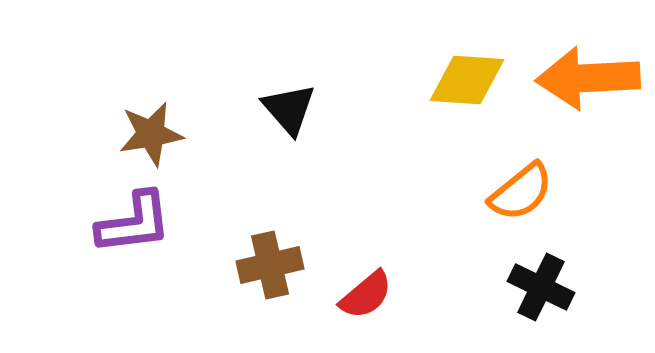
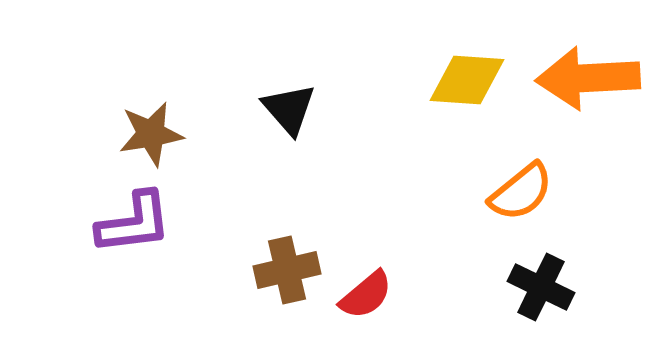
brown cross: moved 17 px right, 5 px down
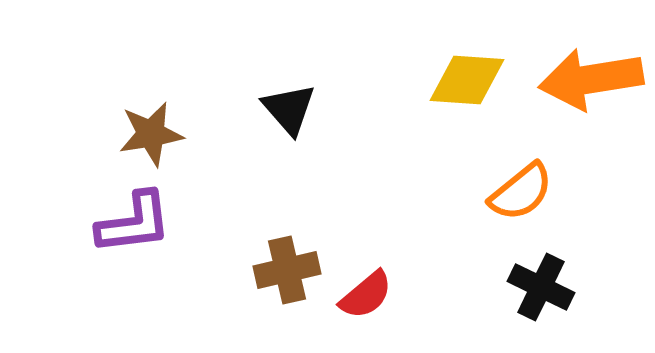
orange arrow: moved 3 px right, 1 px down; rotated 6 degrees counterclockwise
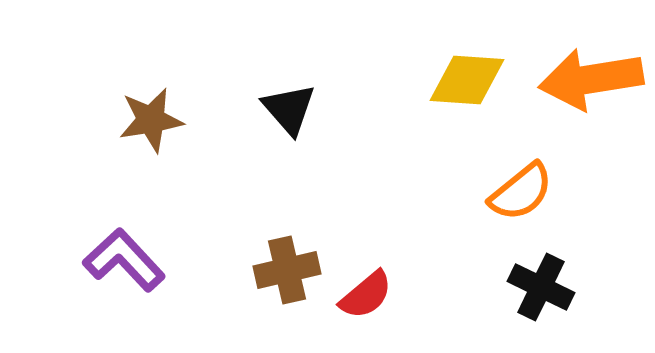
brown star: moved 14 px up
purple L-shape: moved 10 px left, 37 px down; rotated 126 degrees counterclockwise
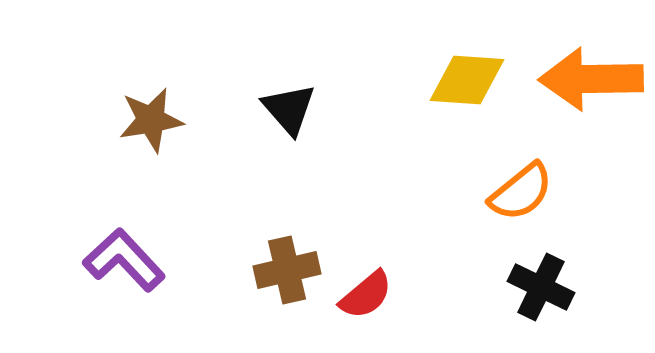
orange arrow: rotated 8 degrees clockwise
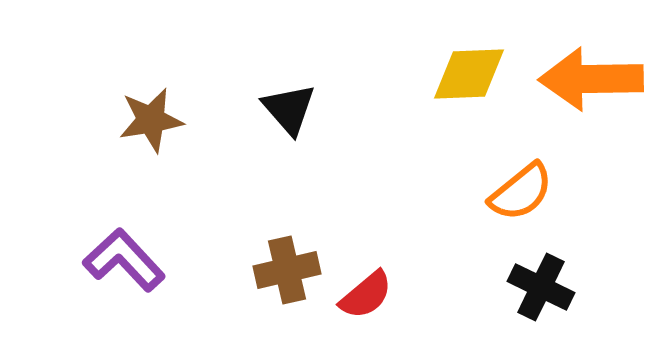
yellow diamond: moved 2 px right, 6 px up; rotated 6 degrees counterclockwise
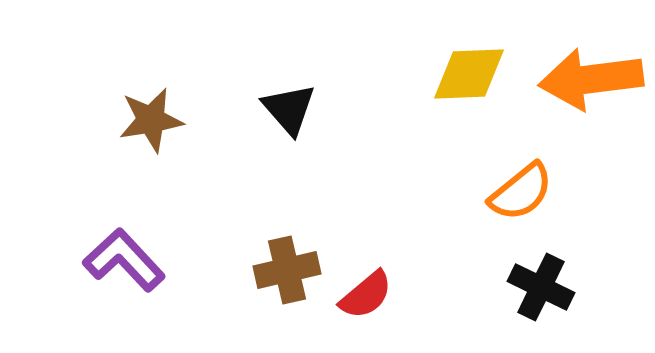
orange arrow: rotated 6 degrees counterclockwise
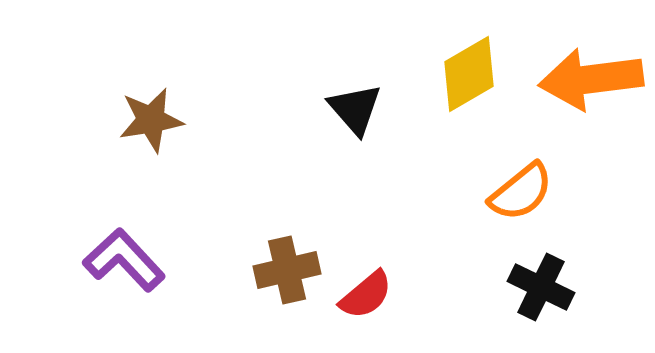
yellow diamond: rotated 28 degrees counterclockwise
black triangle: moved 66 px right
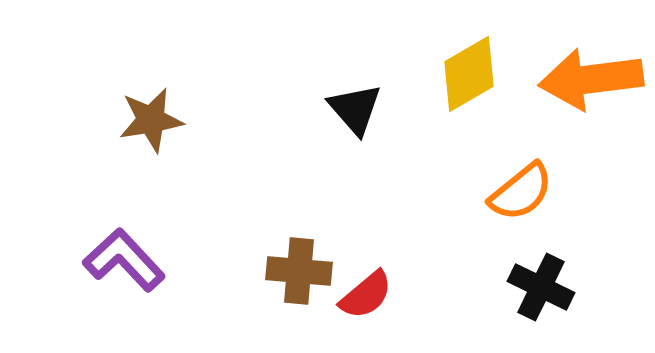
brown cross: moved 12 px right, 1 px down; rotated 18 degrees clockwise
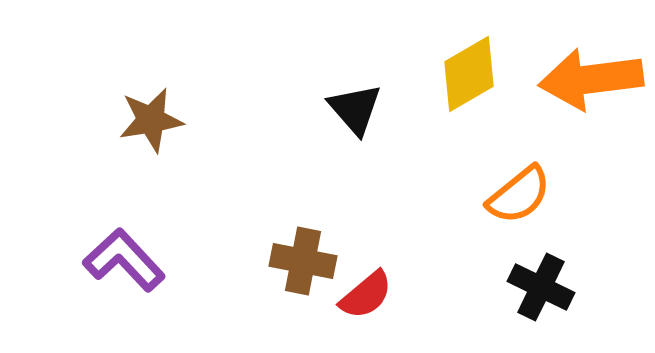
orange semicircle: moved 2 px left, 3 px down
brown cross: moved 4 px right, 10 px up; rotated 6 degrees clockwise
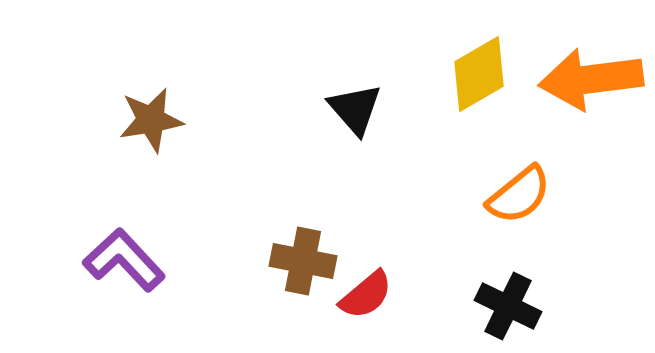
yellow diamond: moved 10 px right
black cross: moved 33 px left, 19 px down
